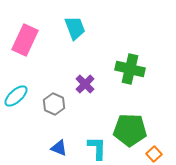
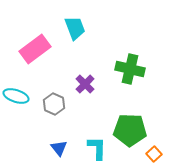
pink rectangle: moved 10 px right, 9 px down; rotated 28 degrees clockwise
cyan ellipse: rotated 60 degrees clockwise
blue triangle: rotated 30 degrees clockwise
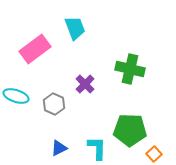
blue triangle: rotated 42 degrees clockwise
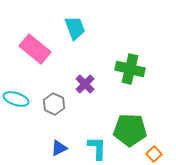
pink rectangle: rotated 76 degrees clockwise
cyan ellipse: moved 3 px down
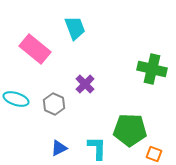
green cross: moved 22 px right
orange square: rotated 28 degrees counterclockwise
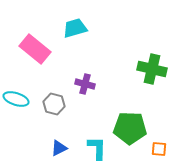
cyan trapezoid: rotated 85 degrees counterclockwise
purple cross: rotated 30 degrees counterclockwise
gray hexagon: rotated 10 degrees counterclockwise
green pentagon: moved 2 px up
orange square: moved 5 px right, 5 px up; rotated 14 degrees counterclockwise
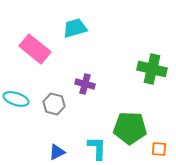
blue triangle: moved 2 px left, 4 px down
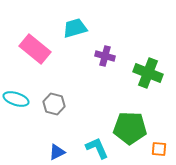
green cross: moved 4 px left, 4 px down; rotated 8 degrees clockwise
purple cross: moved 20 px right, 28 px up
cyan L-shape: rotated 25 degrees counterclockwise
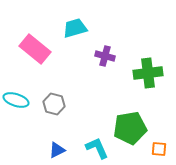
green cross: rotated 28 degrees counterclockwise
cyan ellipse: moved 1 px down
green pentagon: rotated 12 degrees counterclockwise
blue triangle: moved 2 px up
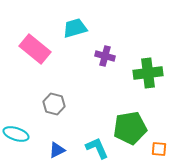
cyan ellipse: moved 34 px down
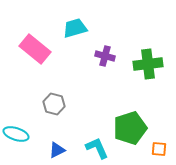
green cross: moved 9 px up
green pentagon: rotated 8 degrees counterclockwise
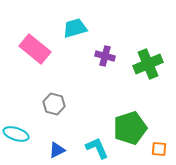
green cross: rotated 16 degrees counterclockwise
